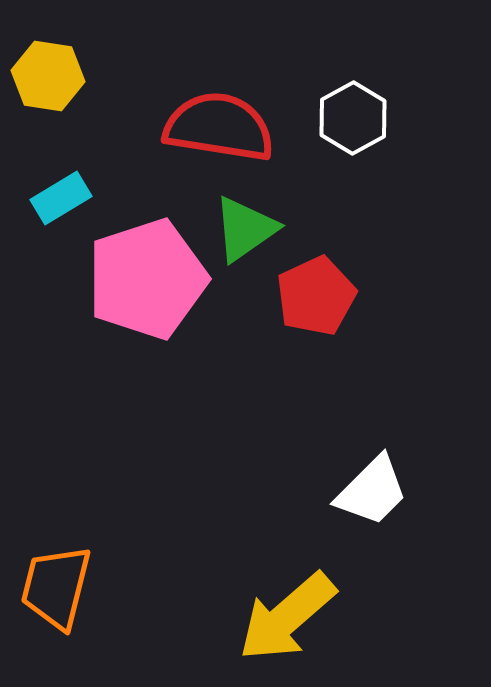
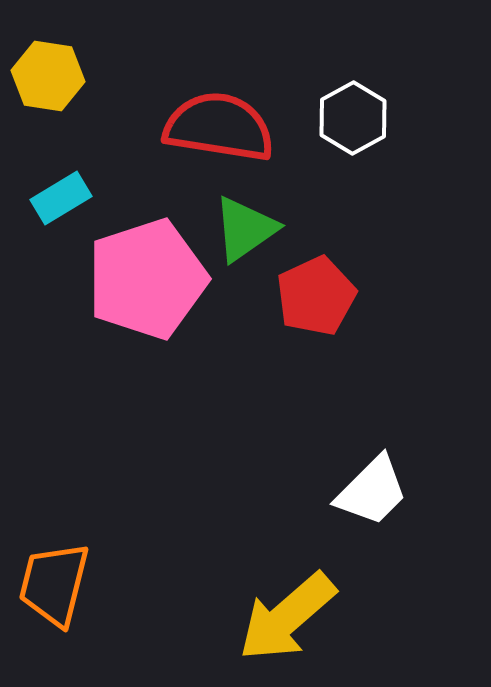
orange trapezoid: moved 2 px left, 3 px up
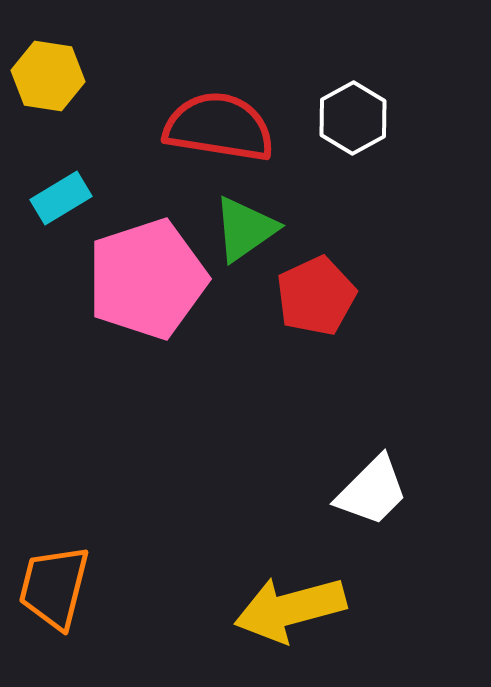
orange trapezoid: moved 3 px down
yellow arrow: moved 3 px right, 8 px up; rotated 26 degrees clockwise
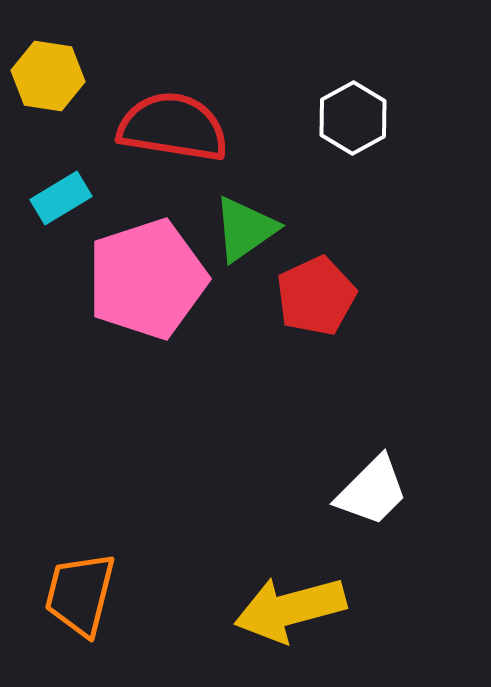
red semicircle: moved 46 px left
orange trapezoid: moved 26 px right, 7 px down
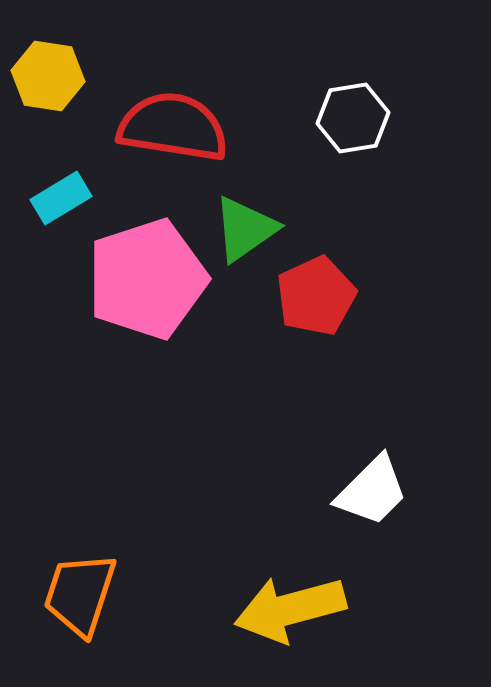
white hexagon: rotated 20 degrees clockwise
orange trapezoid: rotated 4 degrees clockwise
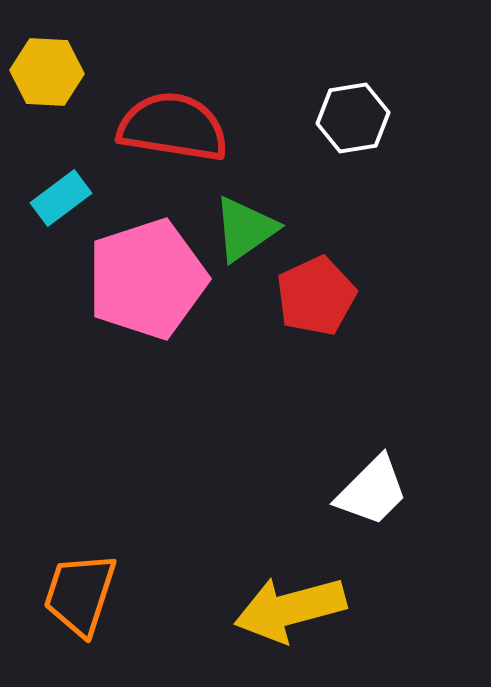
yellow hexagon: moved 1 px left, 4 px up; rotated 6 degrees counterclockwise
cyan rectangle: rotated 6 degrees counterclockwise
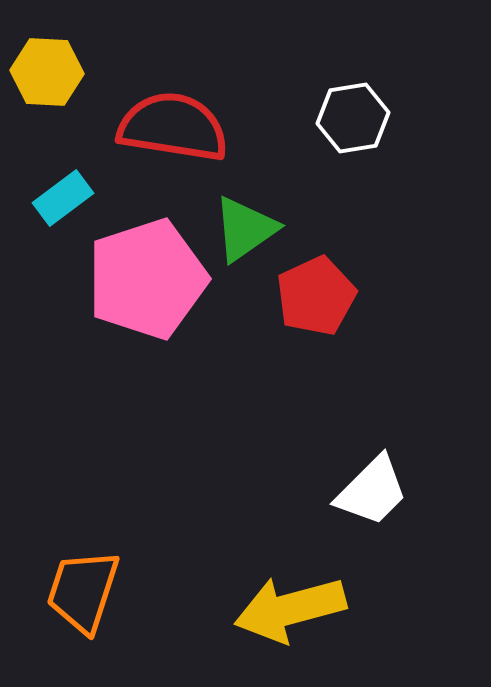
cyan rectangle: moved 2 px right
orange trapezoid: moved 3 px right, 3 px up
